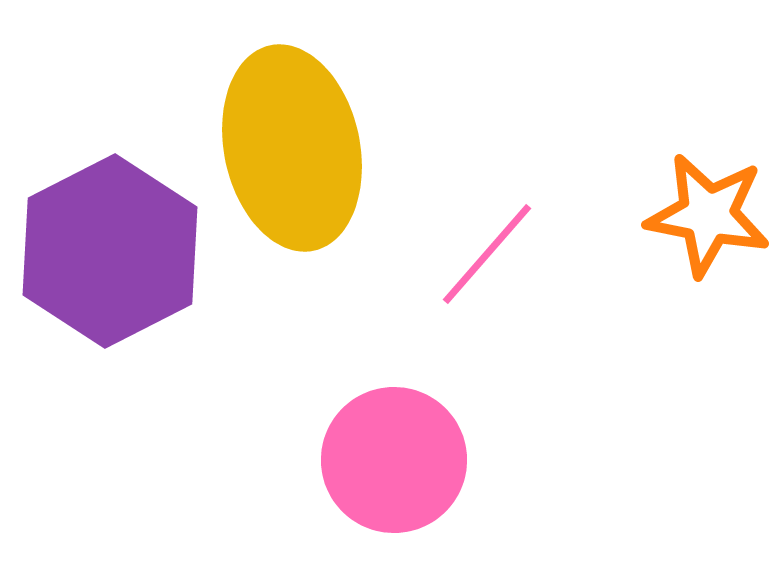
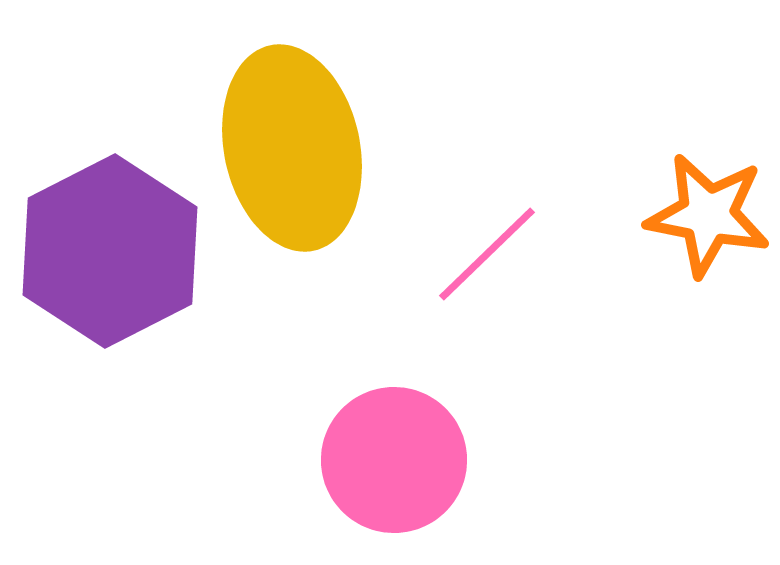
pink line: rotated 5 degrees clockwise
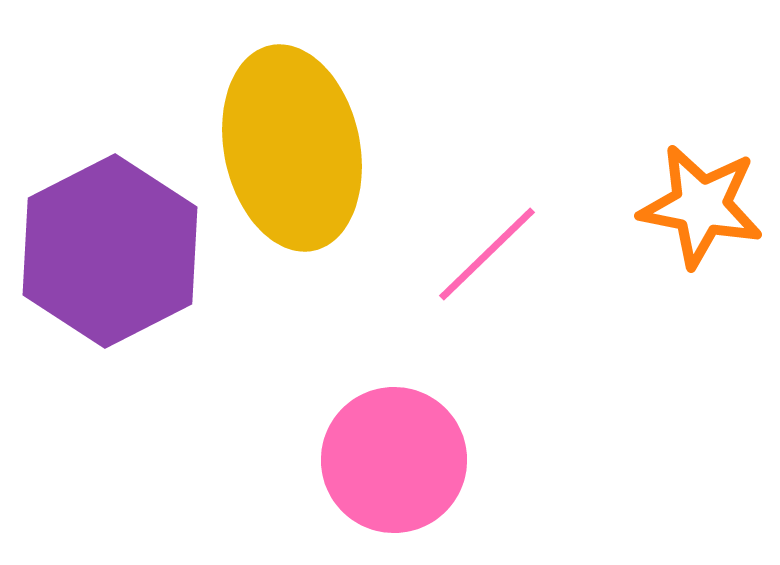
orange star: moved 7 px left, 9 px up
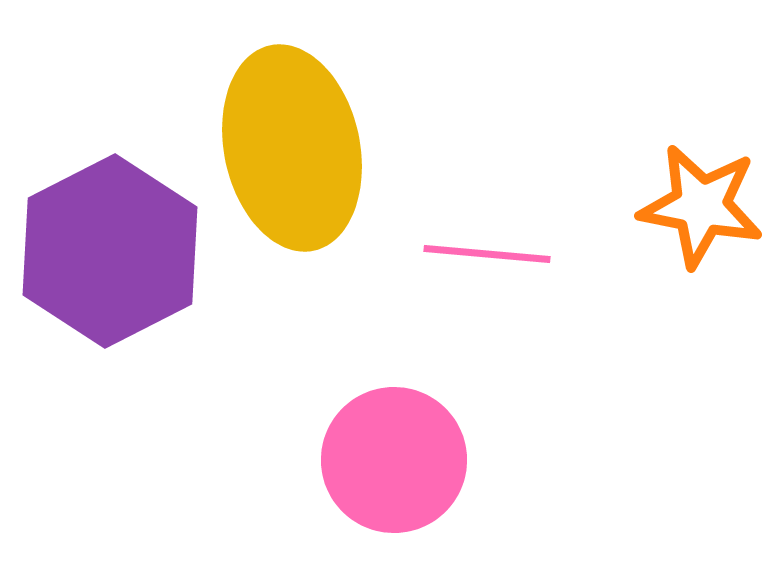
pink line: rotated 49 degrees clockwise
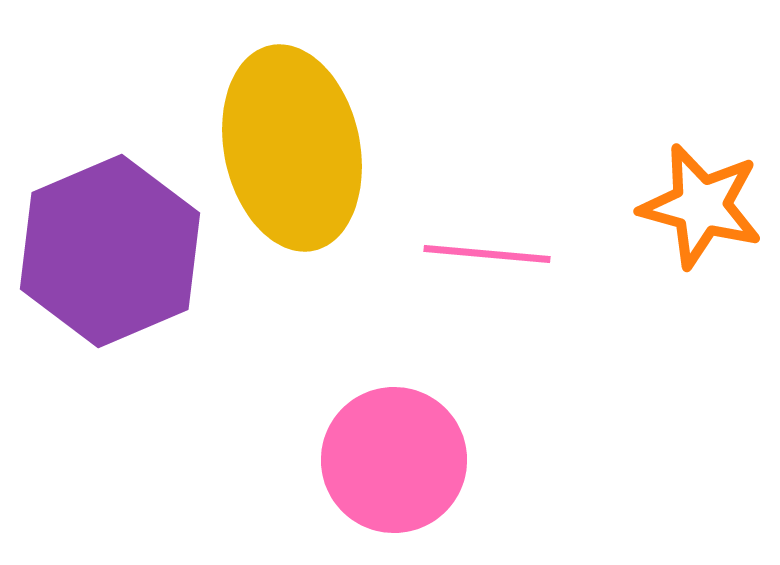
orange star: rotated 4 degrees clockwise
purple hexagon: rotated 4 degrees clockwise
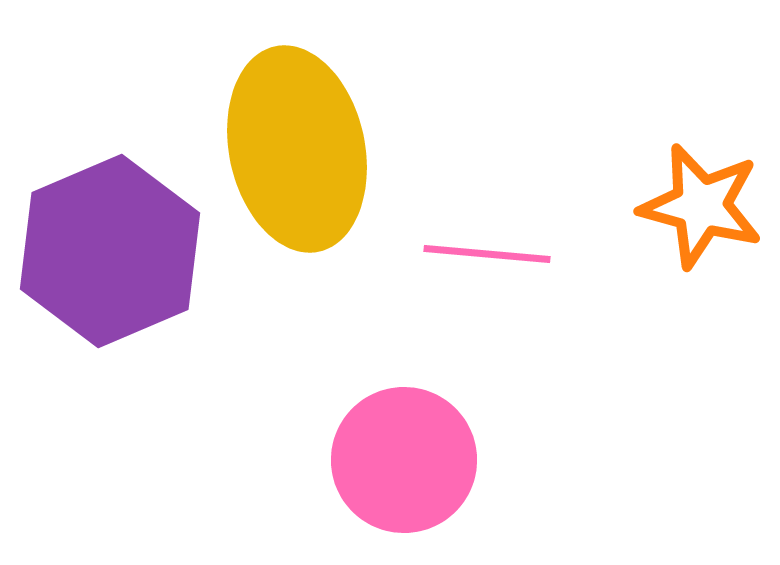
yellow ellipse: moved 5 px right, 1 px down
pink circle: moved 10 px right
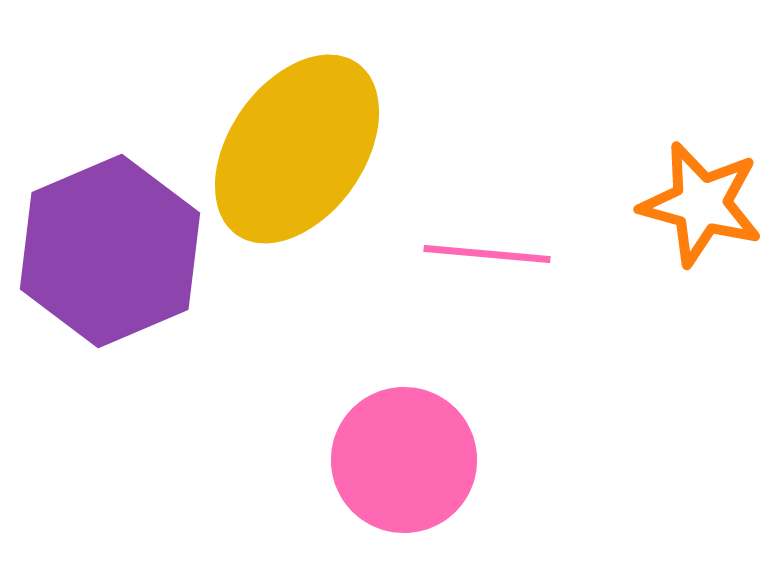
yellow ellipse: rotated 47 degrees clockwise
orange star: moved 2 px up
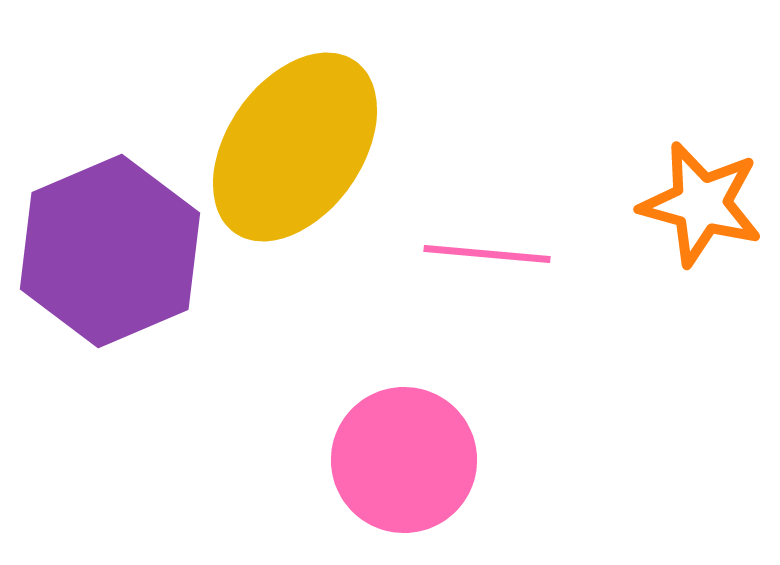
yellow ellipse: moved 2 px left, 2 px up
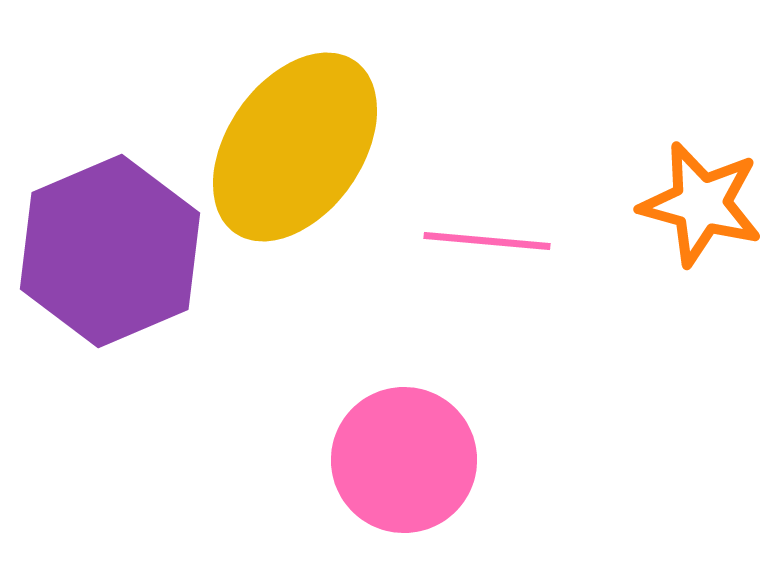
pink line: moved 13 px up
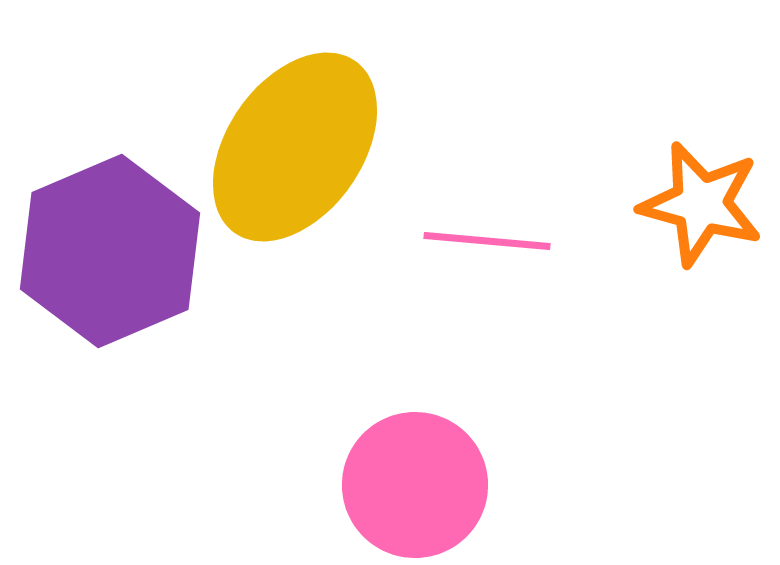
pink circle: moved 11 px right, 25 px down
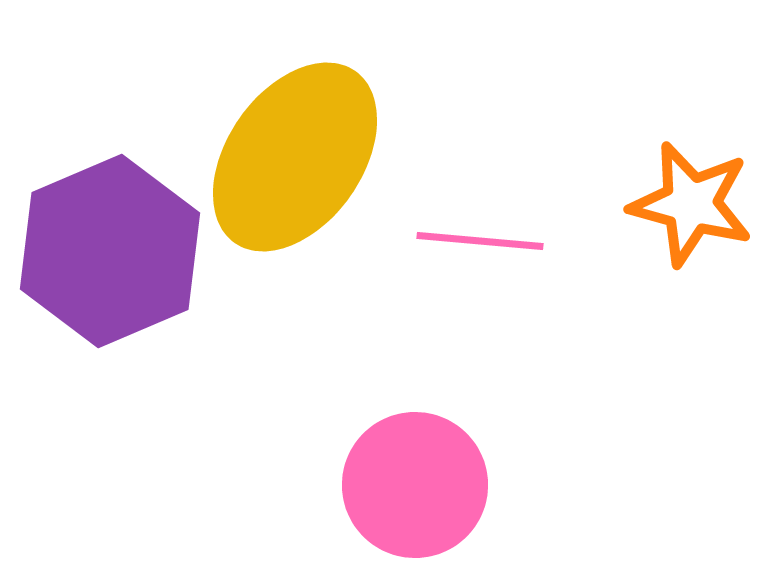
yellow ellipse: moved 10 px down
orange star: moved 10 px left
pink line: moved 7 px left
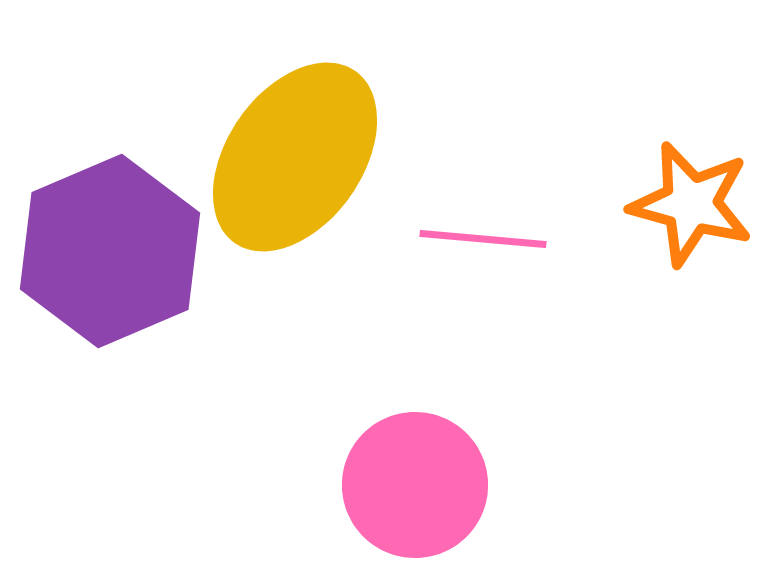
pink line: moved 3 px right, 2 px up
